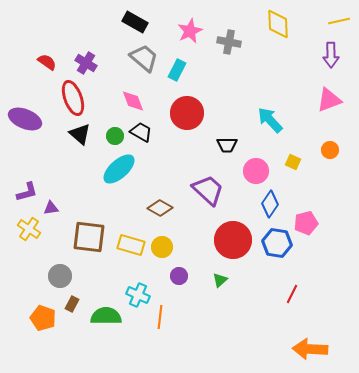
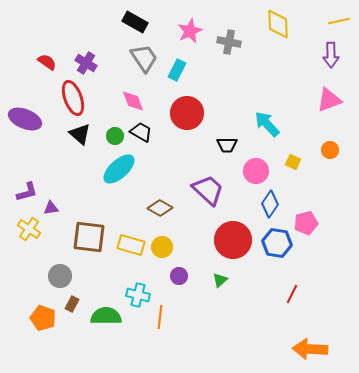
gray trapezoid at (144, 58): rotated 16 degrees clockwise
cyan arrow at (270, 120): moved 3 px left, 4 px down
cyan cross at (138, 295): rotated 10 degrees counterclockwise
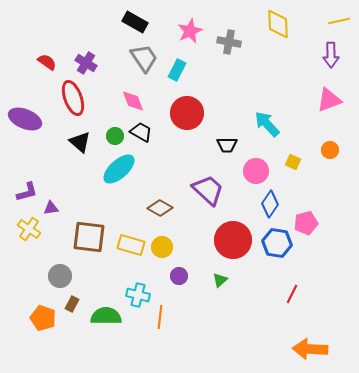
black triangle at (80, 134): moved 8 px down
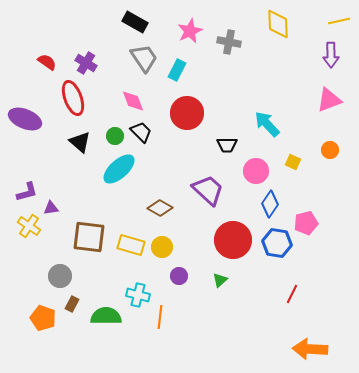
black trapezoid at (141, 132): rotated 15 degrees clockwise
yellow cross at (29, 229): moved 3 px up
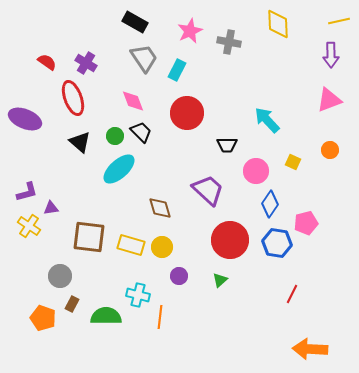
cyan arrow at (267, 124): moved 4 px up
brown diamond at (160, 208): rotated 45 degrees clockwise
red circle at (233, 240): moved 3 px left
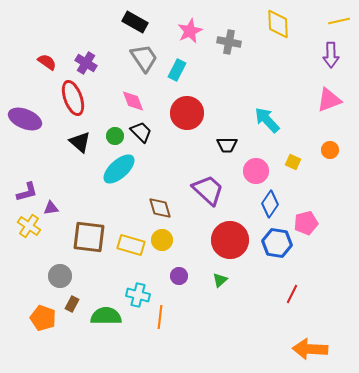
yellow circle at (162, 247): moved 7 px up
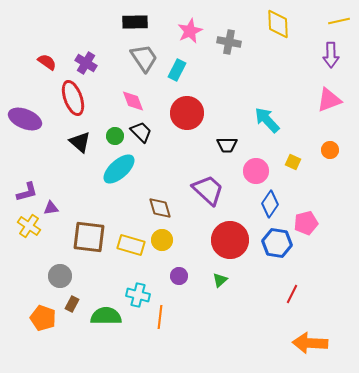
black rectangle at (135, 22): rotated 30 degrees counterclockwise
orange arrow at (310, 349): moved 6 px up
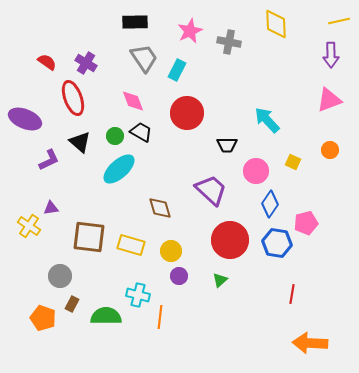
yellow diamond at (278, 24): moved 2 px left
black trapezoid at (141, 132): rotated 15 degrees counterclockwise
purple trapezoid at (208, 190): moved 3 px right
purple L-shape at (27, 192): moved 22 px right, 32 px up; rotated 10 degrees counterclockwise
yellow circle at (162, 240): moved 9 px right, 11 px down
red line at (292, 294): rotated 18 degrees counterclockwise
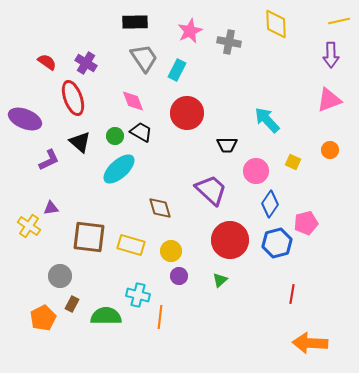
blue hexagon at (277, 243): rotated 24 degrees counterclockwise
orange pentagon at (43, 318): rotated 25 degrees clockwise
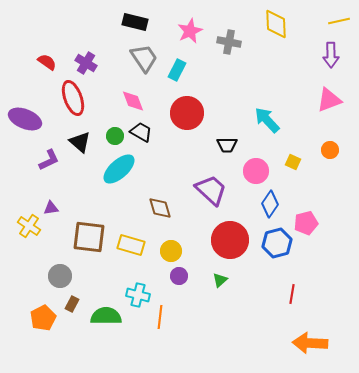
black rectangle at (135, 22): rotated 15 degrees clockwise
